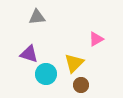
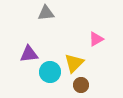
gray triangle: moved 9 px right, 4 px up
purple triangle: rotated 24 degrees counterclockwise
cyan circle: moved 4 px right, 2 px up
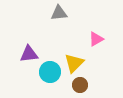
gray triangle: moved 13 px right
brown circle: moved 1 px left
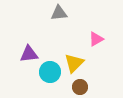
brown circle: moved 2 px down
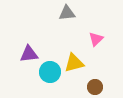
gray triangle: moved 8 px right
pink triangle: rotated 14 degrees counterclockwise
yellow triangle: rotated 30 degrees clockwise
brown circle: moved 15 px right
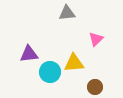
yellow triangle: rotated 10 degrees clockwise
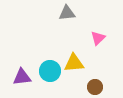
pink triangle: moved 2 px right, 1 px up
purple triangle: moved 7 px left, 23 px down
cyan circle: moved 1 px up
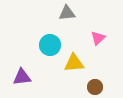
cyan circle: moved 26 px up
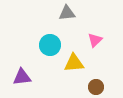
pink triangle: moved 3 px left, 2 px down
brown circle: moved 1 px right
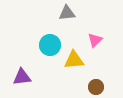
yellow triangle: moved 3 px up
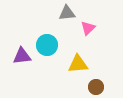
pink triangle: moved 7 px left, 12 px up
cyan circle: moved 3 px left
yellow triangle: moved 4 px right, 4 px down
purple triangle: moved 21 px up
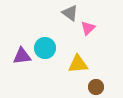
gray triangle: moved 3 px right; rotated 42 degrees clockwise
cyan circle: moved 2 px left, 3 px down
